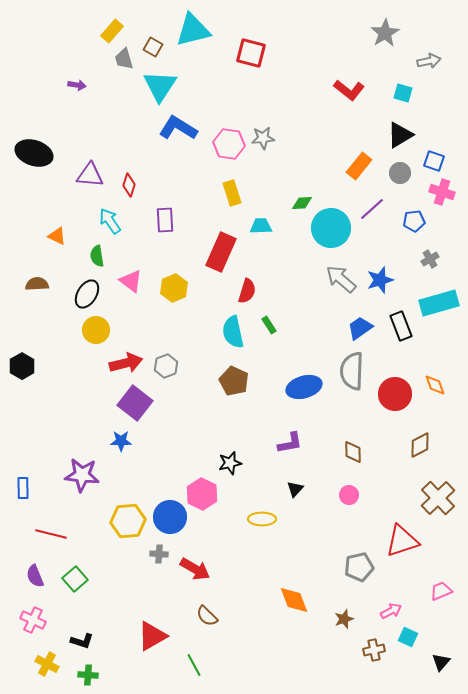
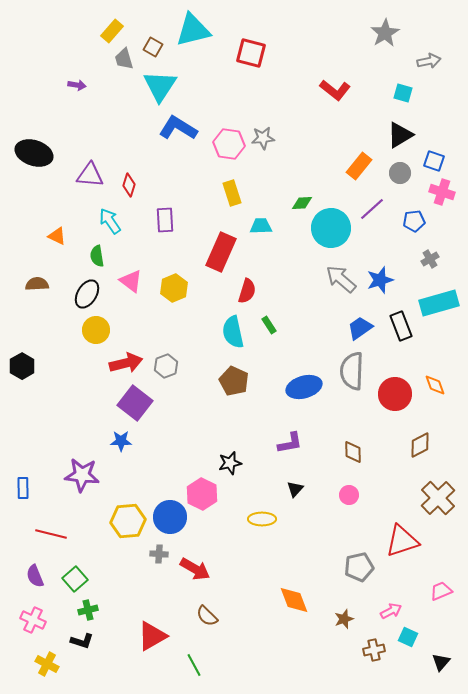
red L-shape at (349, 90): moved 14 px left
green cross at (88, 675): moved 65 px up; rotated 18 degrees counterclockwise
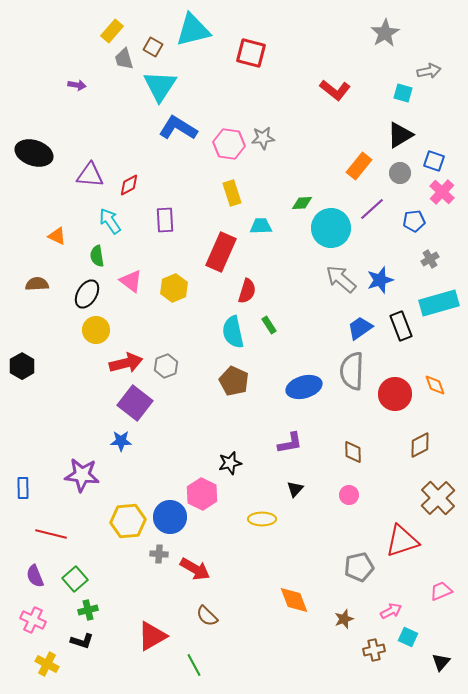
gray arrow at (429, 61): moved 10 px down
red diamond at (129, 185): rotated 45 degrees clockwise
pink cross at (442, 192): rotated 25 degrees clockwise
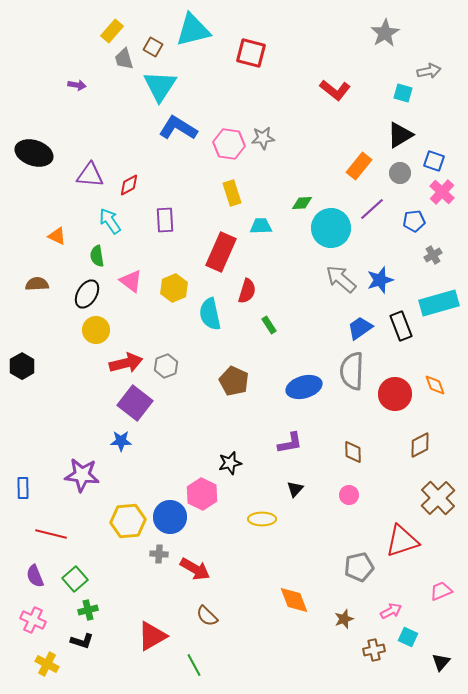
gray cross at (430, 259): moved 3 px right, 4 px up
cyan semicircle at (233, 332): moved 23 px left, 18 px up
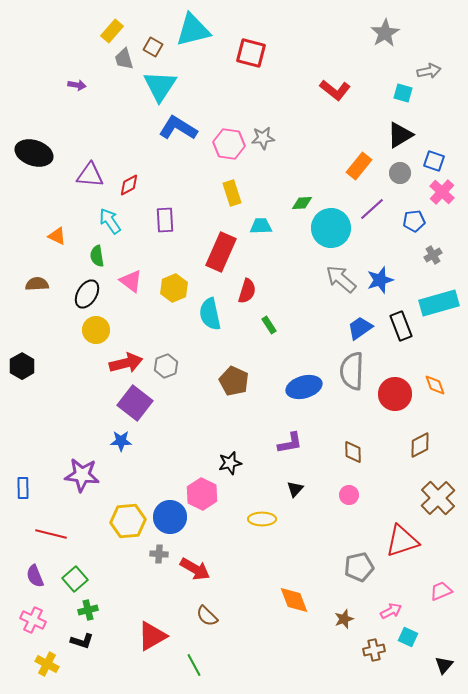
black triangle at (441, 662): moved 3 px right, 3 px down
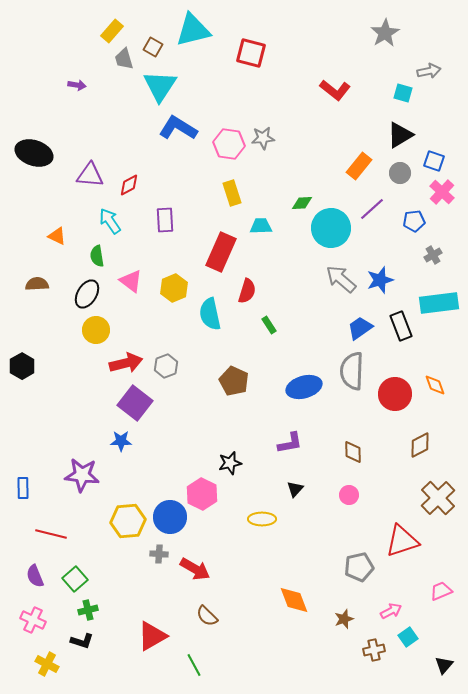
cyan rectangle at (439, 303): rotated 9 degrees clockwise
cyan square at (408, 637): rotated 30 degrees clockwise
